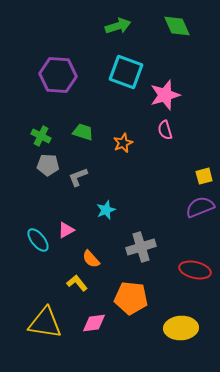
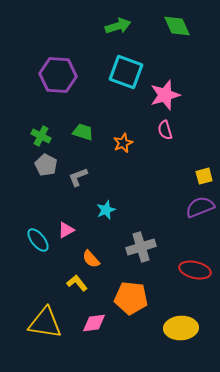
gray pentagon: moved 2 px left; rotated 25 degrees clockwise
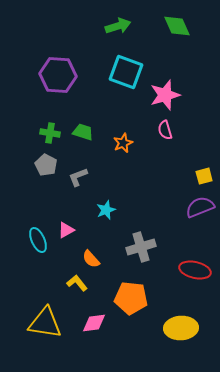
green cross: moved 9 px right, 3 px up; rotated 18 degrees counterclockwise
cyan ellipse: rotated 15 degrees clockwise
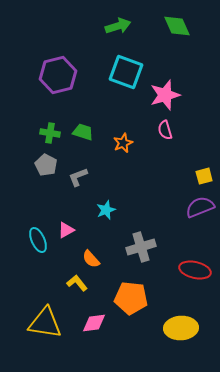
purple hexagon: rotated 18 degrees counterclockwise
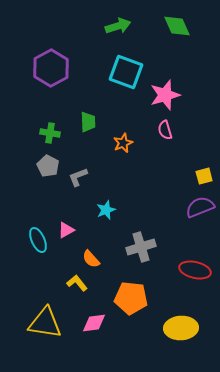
purple hexagon: moved 7 px left, 7 px up; rotated 15 degrees counterclockwise
green trapezoid: moved 5 px right, 10 px up; rotated 70 degrees clockwise
gray pentagon: moved 2 px right, 1 px down
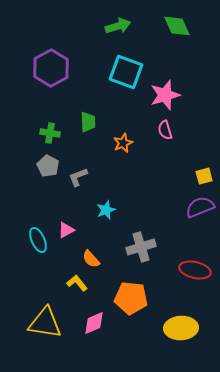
pink diamond: rotated 15 degrees counterclockwise
